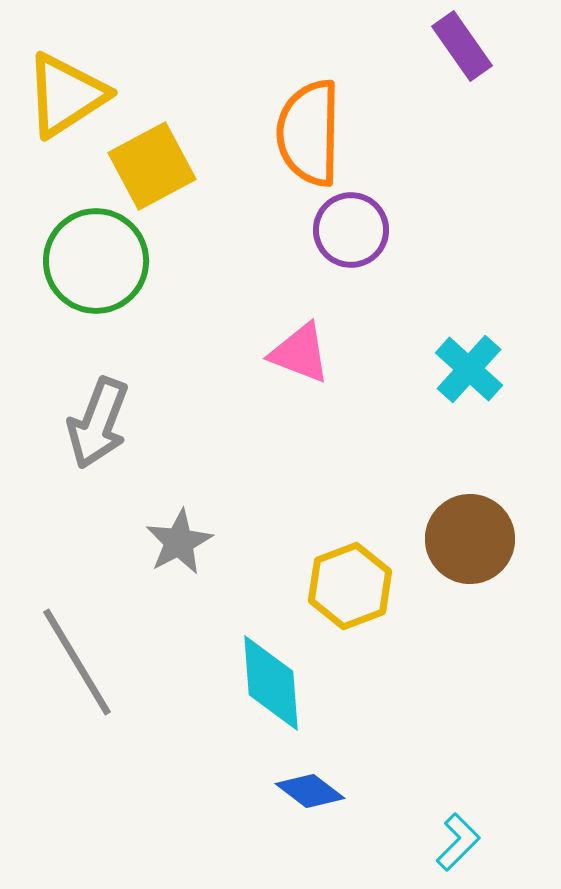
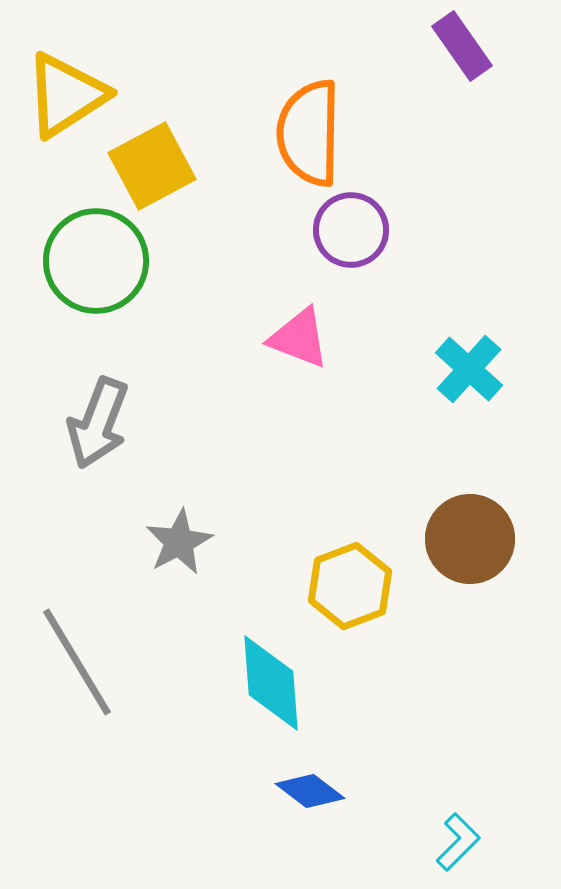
pink triangle: moved 1 px left, 15 px up
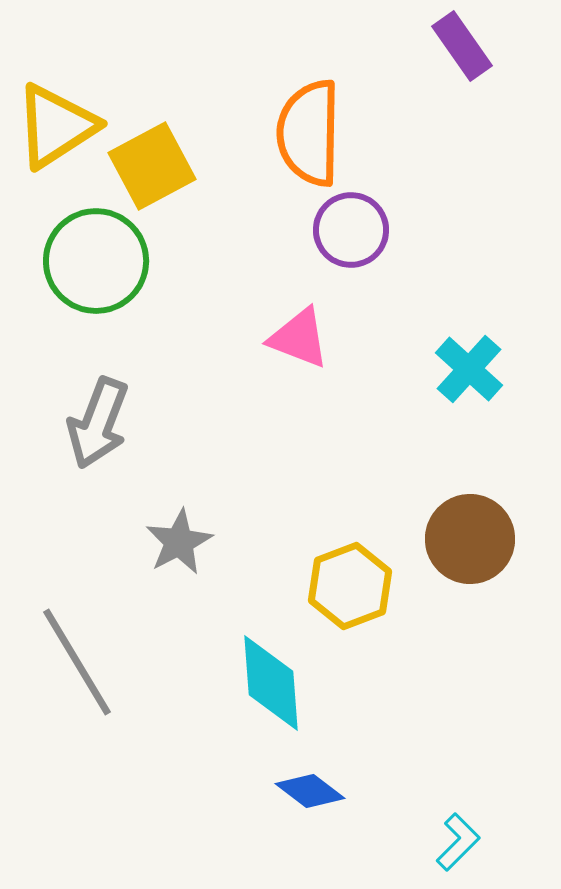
yellow triangle: moved 10 px left, 31 px down
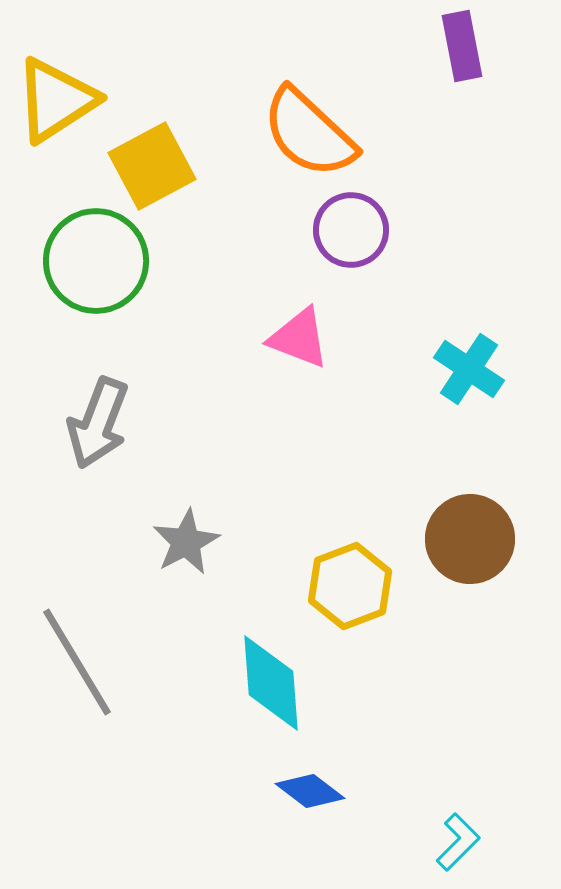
purple rectangle: rotated 24 degrees clockwise
yellow triangle: moved 26 px up
orange semicircle: rotated 48 degrees counterclockwise
cyan cross: rotated 8 degrees counterclockwise
gray star: moved 7 px right
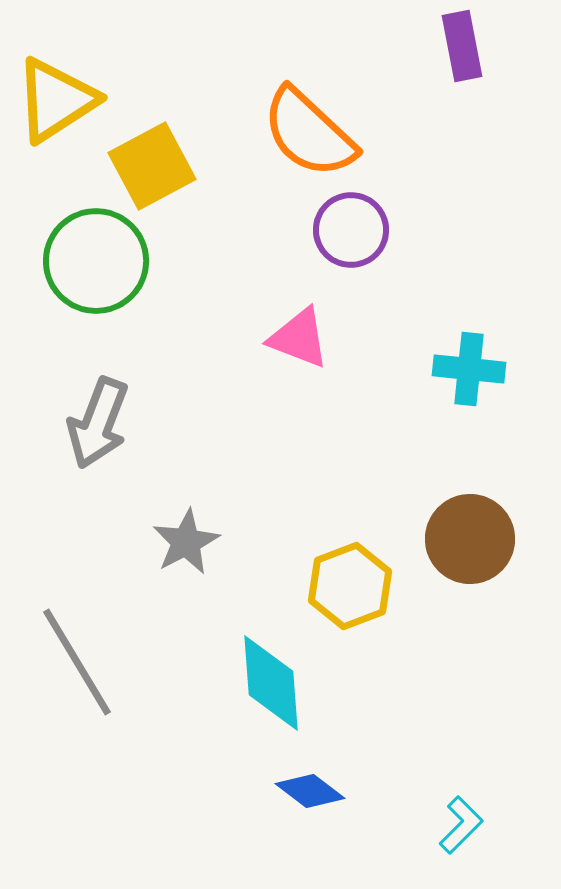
cyan cross: rotated 28 degrees counterclockwise
cyan L-shape: moved 3 px right, 17 px up
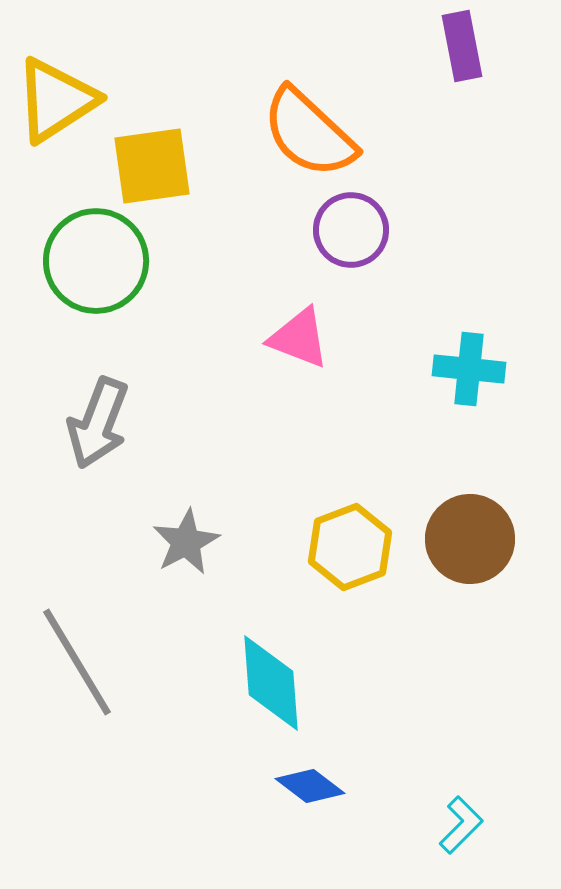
yellow square: rotated 20 degrees clockwise
yellow hexagon: moved 39 px up
blue diamond: moved 5 px up
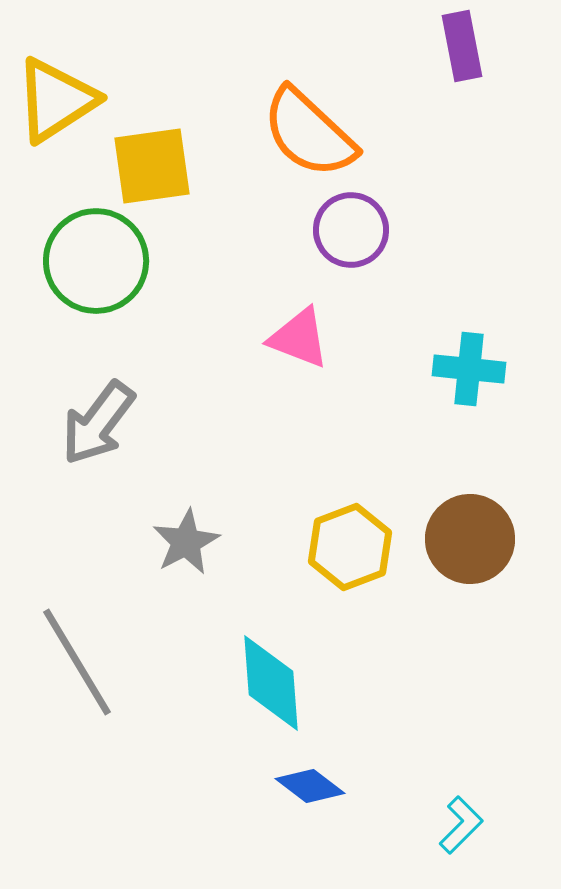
gray arrow: rotated 16 degrees clockwise
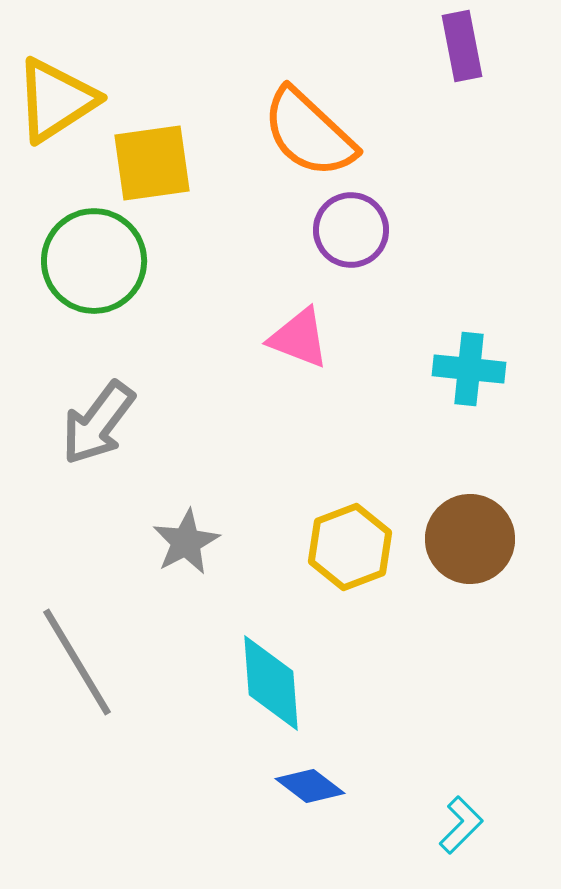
yellow square: moved 3 px up
green circle: moved 2 px left
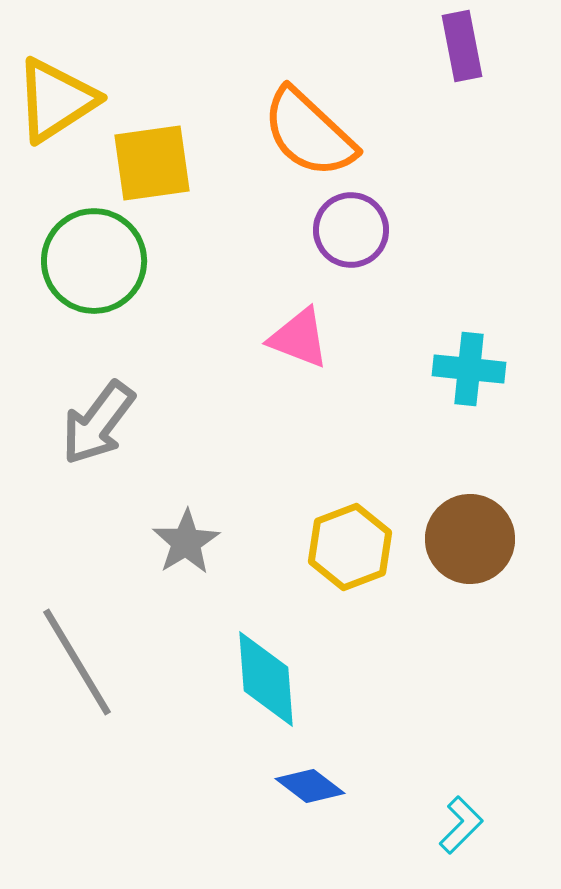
gray star: rotated 4 degrees counterclockwise
cyan diamond: moved 5 px left, 4 px up
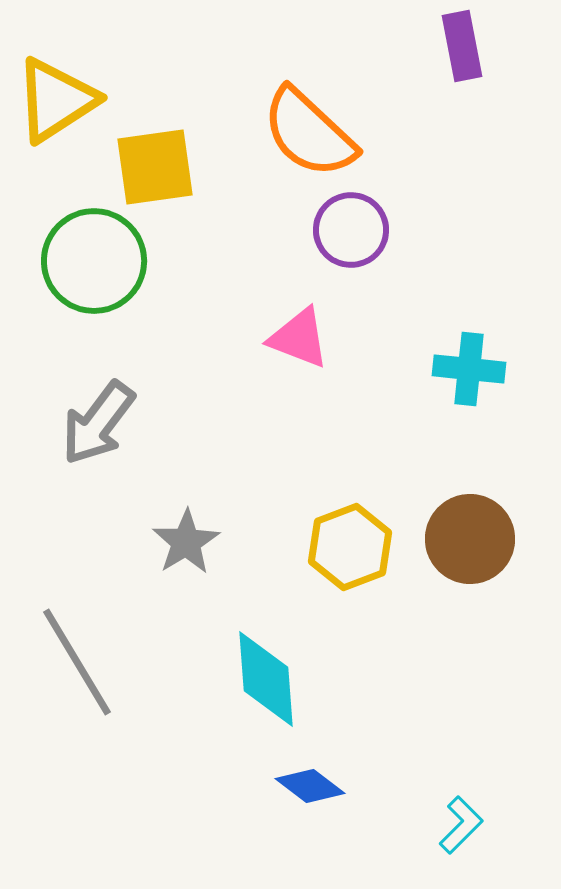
yellow square: moved 3 px right, 4 px down
